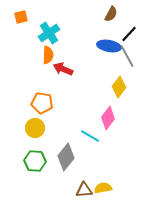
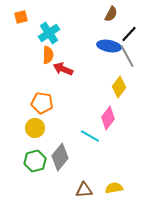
gray diamond: moved 6 px left
green hexagon: rotated 20 degrees counterclockwise
yellow semicircle: moved 11 px right
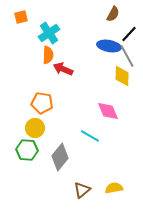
brown semicircle: moved 2 px right
yellow diamond: moved 3 px right, 11 px up; rotated 35 degrees counterclockwise
pink diamond: moved 7 px up; rotated 60 degrees counterclockwise
green hexagon: moved 8 px left, 11 px up; rotated 20 degrees clockwise
brown triangle: moved 2 px left; rotated 36 degrees counterclockwise
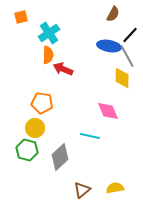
black line: moved 1 px right, 1 px down
yellow diamond: moved 2 px down
cyan line: rotated 18 degrees counterclockwise
green hexagon: rotated 10 degrees clockwise
gray diamond: rotated 8 degrees clockwise
yellow semicircle: moved 1 px right
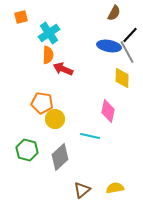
brown semicircle: moved 1 px right, 1 px up
gray line: moved 4 px up
pink diamond: rotated 35 degrees clockwise
yellow circle: moved 20 px right, 9 px up
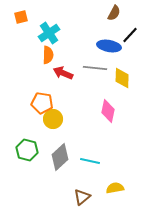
gray line: moved 32 px left, 16 px down; rotated 55 degrees counterclockwise
red arrow: moved 4 px down
yellow circle: moved 2 px left
cyan line: moved 25 px down
brown triangle: moved 7 px down
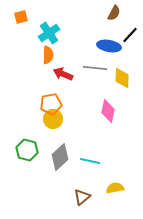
red arrow: moved 1 px down
orange pentagon: moved 9 px right, 1 px down; rotated 20 degrees counterclockwise
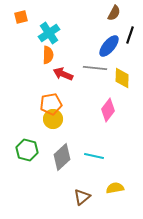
black line: rotated 24 degrees counterclockwise
blue ellipse: rotated 60 degrees counterclockwise
pink diamond: moved 1 px up; rotated 25 degrees clockwise
gray diamond: moved 2 px right
cyan line: moved 4 px right, 5 px up
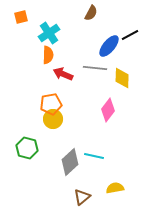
brown semicircle: moved 23 px left
black line: rotated 42 degrees clockwise
green hexagon: moved 2 px up
gray diamond: moved 8 px right, 5 px down
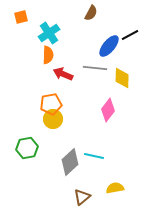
green hexagon: rotated 25 degrees counterclockwise
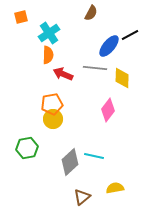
orange pentagon: moved 1 px right
